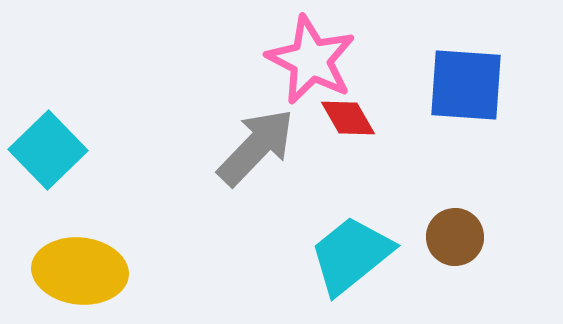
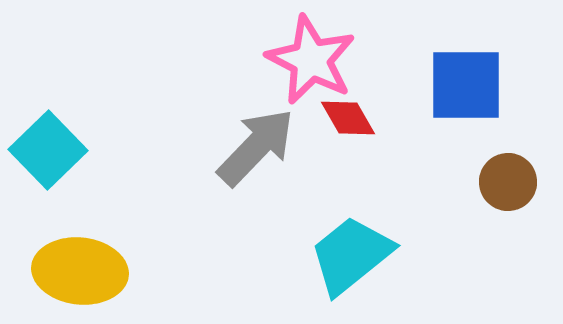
blue square: rotated 4 degrees counterclockwise
brown circle: moved 53 px right, 55 px up
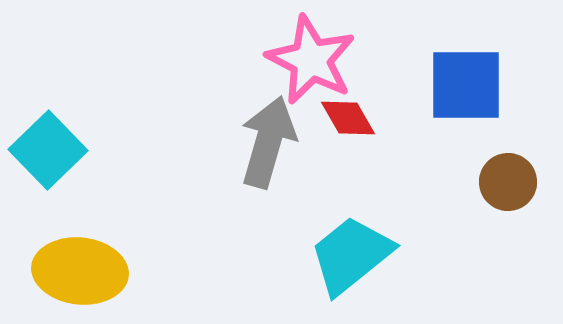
gray arrow: moved 12 px right, 5 px up; rotated 28 degrees counterclockwise
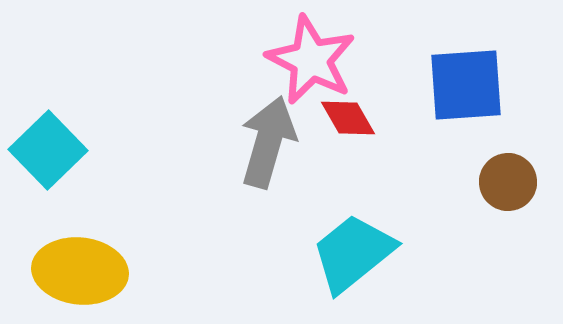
blue square: rotated 4 degrees counterclockwise
cyan trapezoid: moved 2 px right, 2 px up
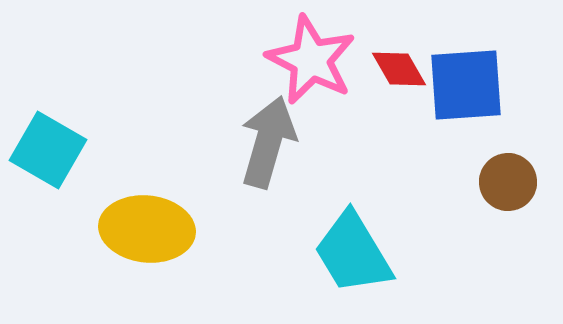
red diamond: moved 51 px right, 49 px up
cyan square: rotated 16 degrees counterclockwise
cyan trapezoid: rotated 82 degrees counterclockwise
yellow ellipse: moved 67 px right, 42 px up
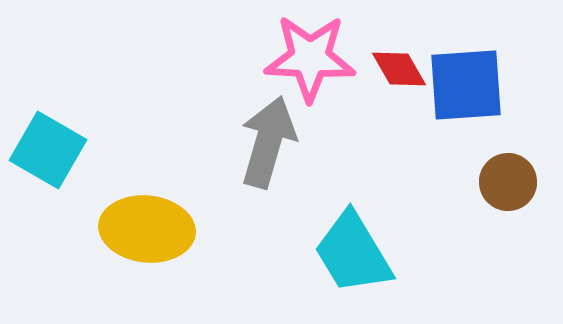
pink star: moved 1 px left, 2 px up; rotated 24 degrees counterclockwise
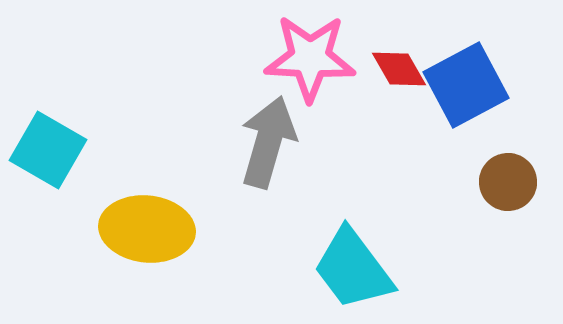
blue square: rotated 24 degrees counterclockwise
cyan trapezoid: moved 16 px down; rotated 6 degrees counterclockwise
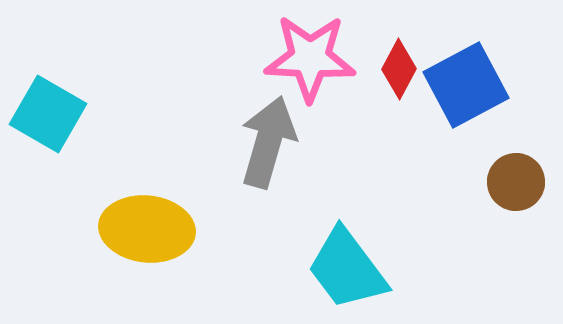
red diamond: rotated 58 degrees clockwise
cyan square: moved 36 px up
brown circle: moved 8 px right
cyan trapezoid: moved 6 px left
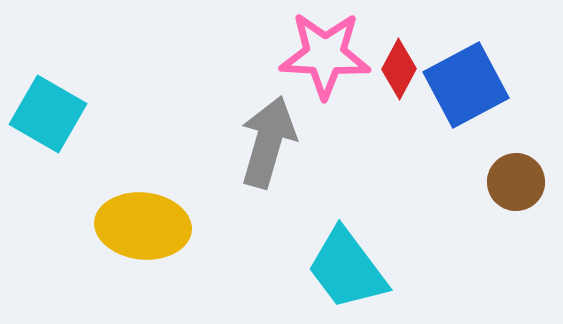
pink star: moved 15 px right, 3 px up
yellow ellipse: moved 4 px left, 3 px up
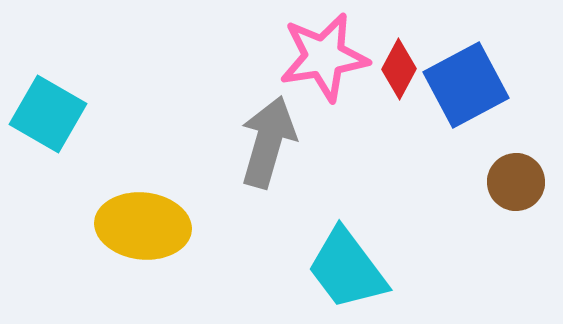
pink star: moved 1 px left, 2 px down; rotated 12 degrees counterclockwise
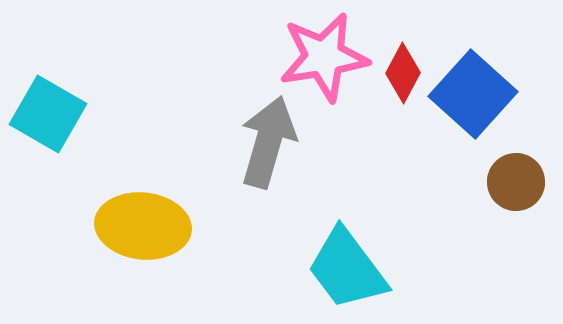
red diamond: moved 4 px right, 4 px down
blue square: moved 7 px right, 9 px down; rotated 20 degrees counterclockwise
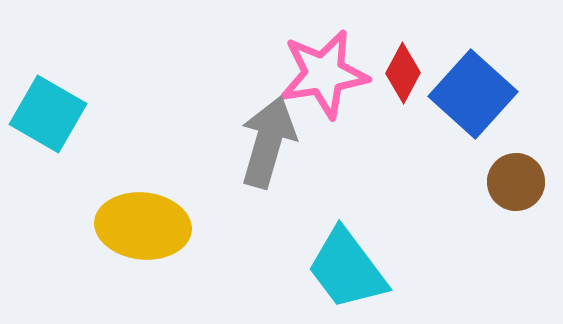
pink star: moved 17 px down
